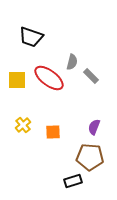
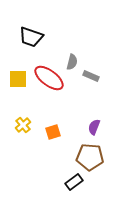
gray rectangle: rotated 21 degrees counterclockwise
yellow square: moved 1 px right, 1 px up
orange square: rotated 14 degrees counterclockwise
black rectangle: moved 1 px right, 1 px down; rotated 18 degrees counterclockwise
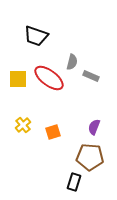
black trapezoid: moved 5 px right, 1 px up
black rectangle: rotated 36 degrees counterclockwise
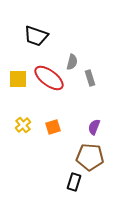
gray rectangle: moved 1 px left, 2 px down; rotated 49 degrees clockwise
orange square: moved 5 px up
